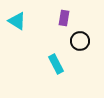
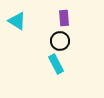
purple rectangle: rotated 14 degrees counterclockwise
black circle: moved 20 px left
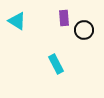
black circle: moved 24 px right, 11 px up
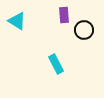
purple rectangle: moved 3 px up
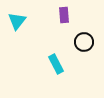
cyan triangle: rotated 36 degrees clockwise
black circle: moved 12 px down
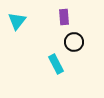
purple rectangle: moved 2 px down
black circle: moved 10 px left
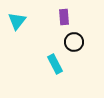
cyan rectangle: moved 1 px left
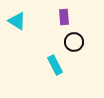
cyan triangle: rotated 36 degrees counterclockwise
cyan rectangle: moved 1 px down
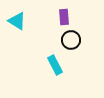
black circle: moved 3 px left, 2 px up
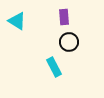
black circle: moved 2 px left, 2 px down
cyan rectangle: moved 1 px left, 2 px down
